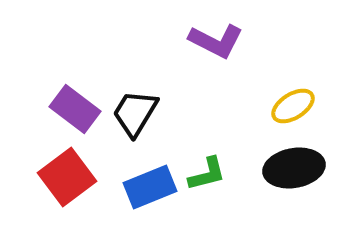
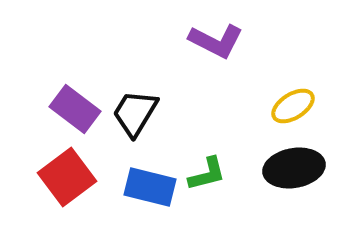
blue rectangle: rotated 36 degrees clockwise
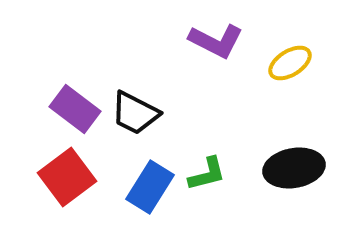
yellow ellipse: moved 3 px left, 43 px up
black trapezoid: rotated 94 degrees counterclockwise
blue rectangle: rotated 72 degrees counterclockwise
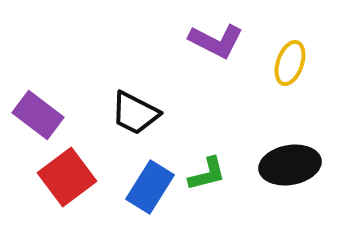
yellow ellipse: rotated 39 degrees counterclockwise
purple rectangle: moved 37 px left, 6 px down
black ellipse: moved 4 px left, 3 px up
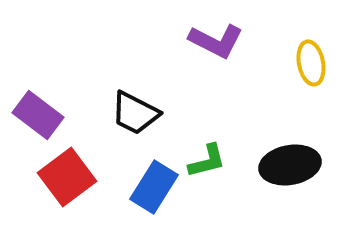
yellow ellipse: moved 21 px right; rotated 30 degrees counterclockwise
green L-shape: moved 13 px up
blue rectangle: moved 4 px right
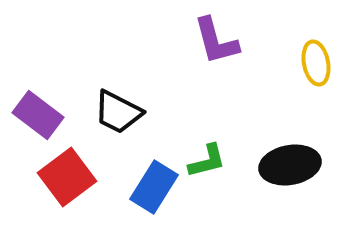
purple L-shape: rotated 48 degrees clockwise
yellow ellipse: moved 5 px right
black trapezoid: moved 17 px left, 1 px up
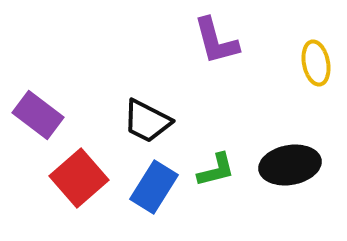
black trapezoid: moved 29 px right, 9 px down
green L-shape: moved 9 px right, 9 px down
red square: moved 12 px right, 1 px down; rotated 4 degrees counterclockwise
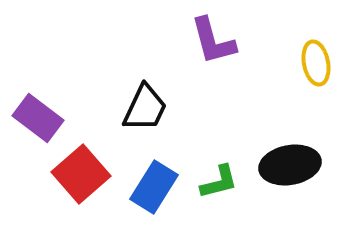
purple L-shape: moved 3 px left
purple rectangle: moved 3 px down
black trapezoid: moved 2 px left, 13 px up; rotated 92 degrees counterclockwise
green L-shape: moved 3 px right, 12 px down
red square: moved 2 px right, 4 px up
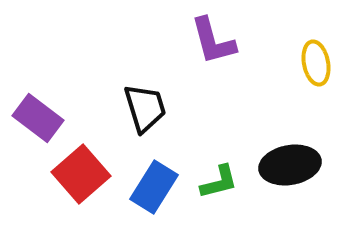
black trapezoid: rotated 42 degrees counterclockwise
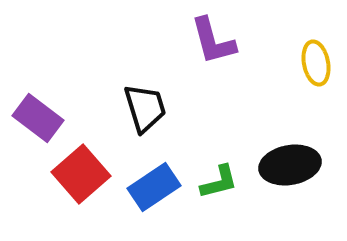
blue rectangle: rotated 24 degrees clockwise
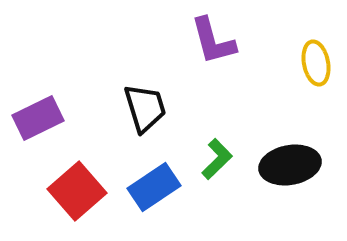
purple rectangle: rotated 63 degrees counterclockwise
red square: moved 4 px left, 17 px down
green L-shape: moved 2 px left, 23 px up; rotated 30 degrees counterclockwise
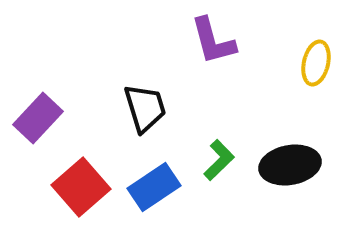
yellow ellipse: rotated 24 degrees clockwise
purple rectangle: rotated 21 degrees counterclockwise
green L-shape: moved 2 px right, 1 px down
red square: moved 4 px right, 4 px up
